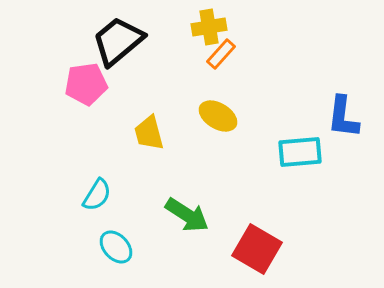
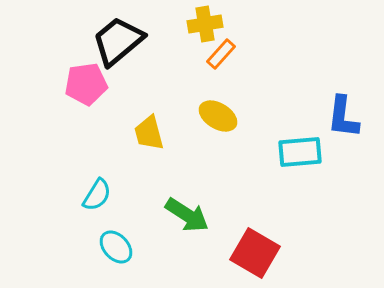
yellow cross: moved 4 px left, 3 px up
red square: moved 2 px left, 4 px down
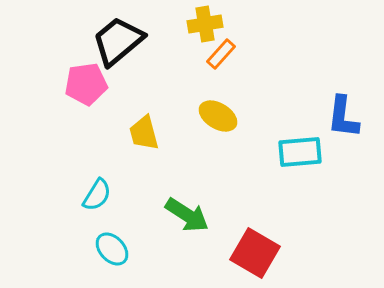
yellow trapezoid: moved 5 px left
cyan ellipse: moved 4 px left, 2 px down
